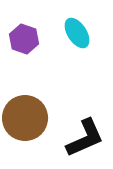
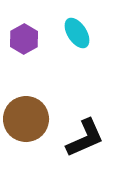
purple hexagon: rotated 12 degrees clockwise
brown circle: moved 1 px right, 1 px down
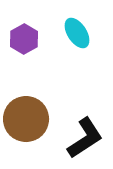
black L-shape: rotated 9 degrees counterclockwise
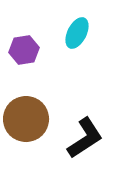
cyan ellipse: rotated 60 degrees clockwise
purple hexagon: moved 11 px down; rotated 20 degrees clockwise
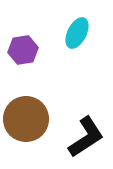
purple hexagon: moved 1 px left
black L-shape: moved 1 px right, 1 px up
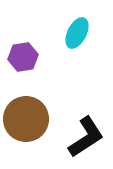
purple hexagon: moved 7 px down
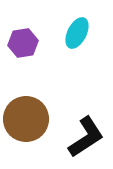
purple hexagon: moved 14 px up
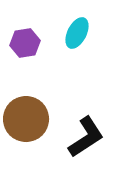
purple hexagon: moved 2 px right
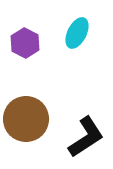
purple hexagon: rotated 24 degrees counterclockwise
